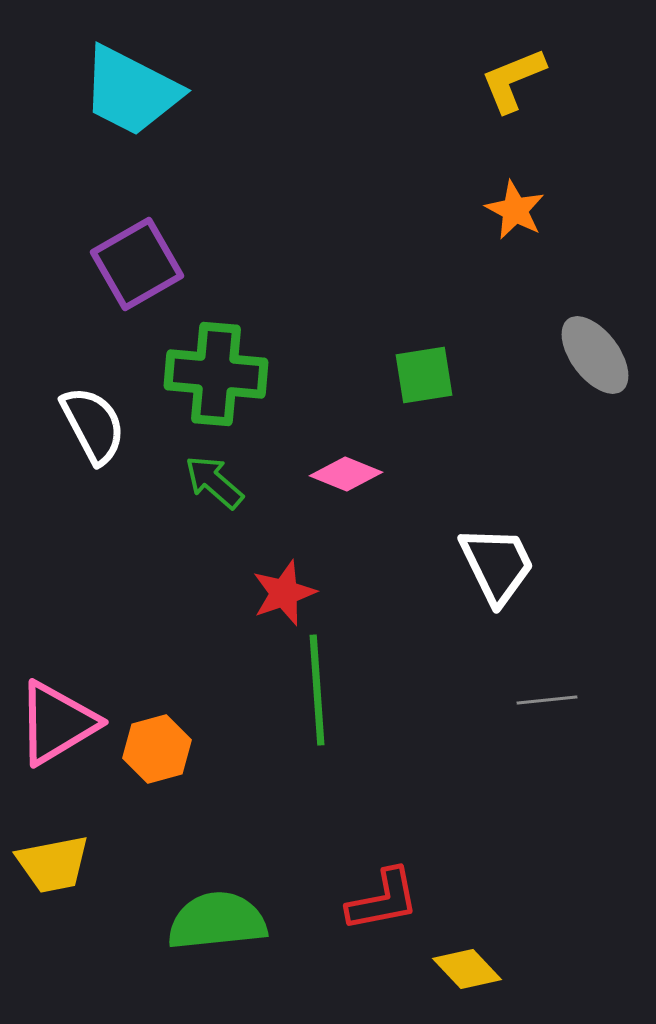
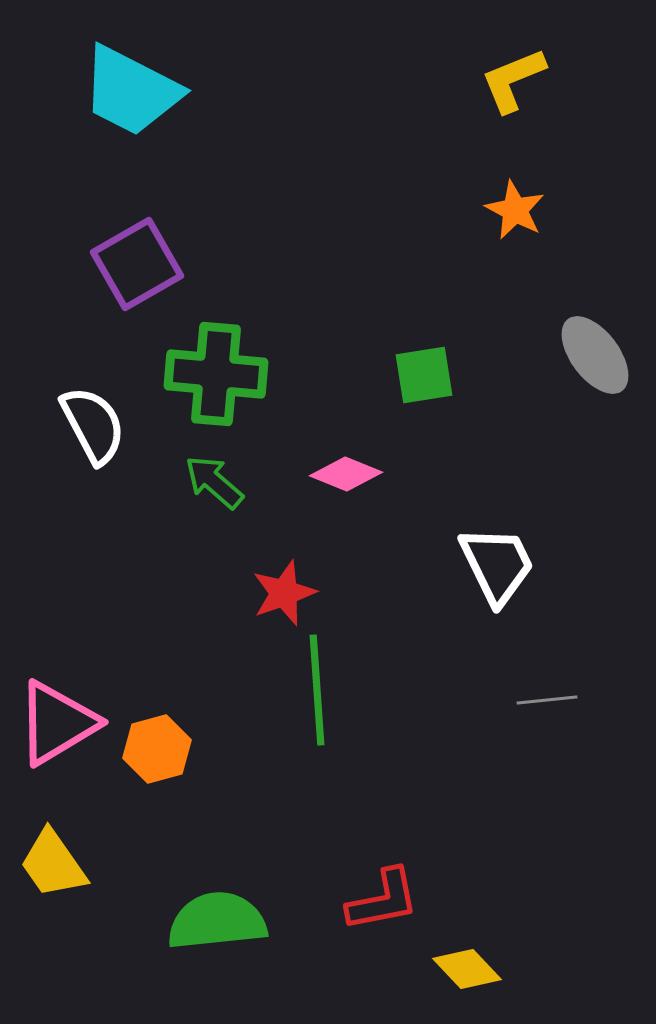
yellow trapezoid: rotated 66 degrees clockwise
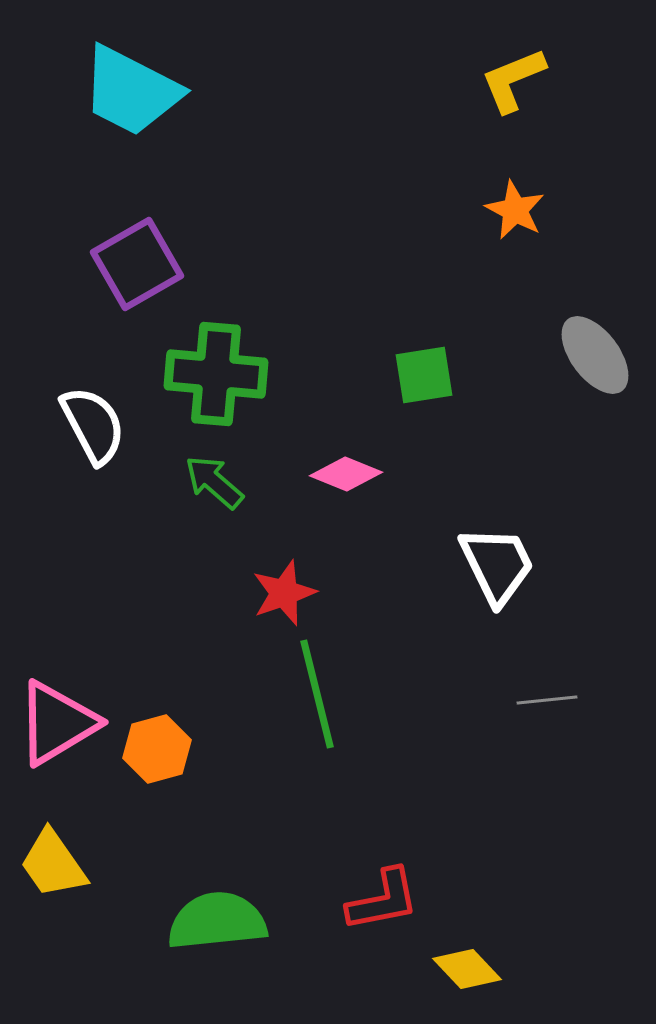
green line: moved 4 px down; rotated 10 degrees counterclockwise
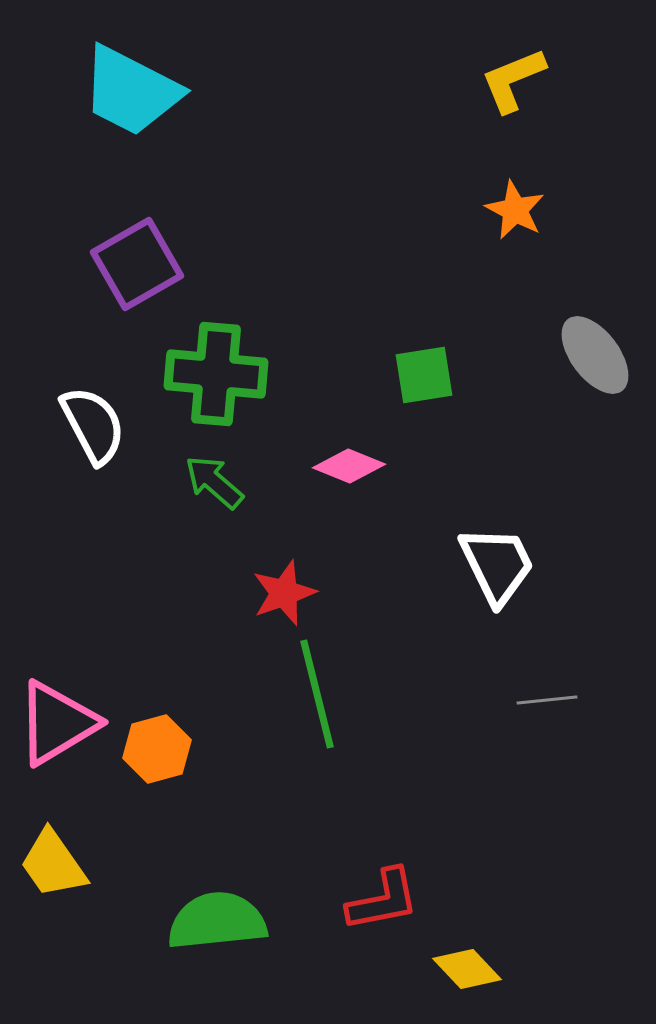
pink diamond: moved 3 px right, 8 px up
